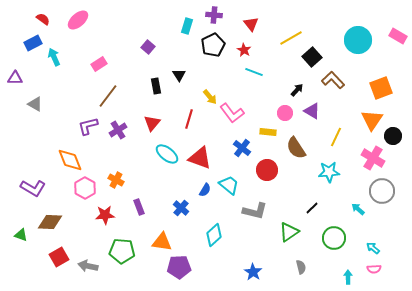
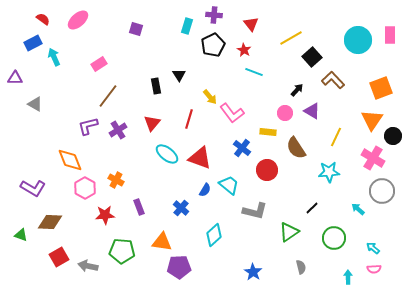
pink rectangle at (398, 36): moved 8 px left, 1 px up; rotated 60 degrees clockwise
purple square at (148, 47): moved 12 px left, 18 px up; rotated 24 degrees counterclockwise
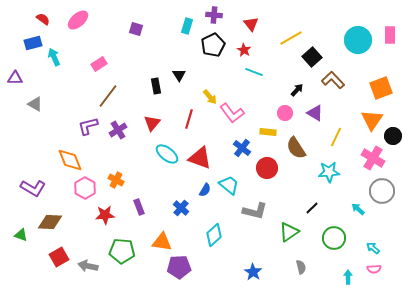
blue rectangle at (33, 43): rotated 12 degrees clockwise
purple triangle at (312, 111): moved 3 px right, 2 px down
red circle at (267, 170): moved 2 px up
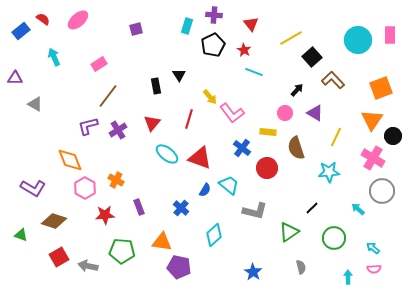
purple square at (136, 29): rotated 32 degrees counterclockwise
blue rectangle at (33, 43): moved 12 px left, 12 px up; rotated 24 degrees counterclockwise
brown semicircle at (296, 148): rotated 15 degrees clockwise
brown diamond at (50, 222): moved 4 px right, 1 px up; rotated 15 degrees clockwise
purple pentagon at (179, 267): rotated 15 degrees clockwise
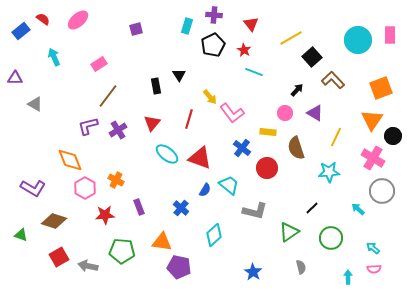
green circle at (334, 238): moved 3 px left
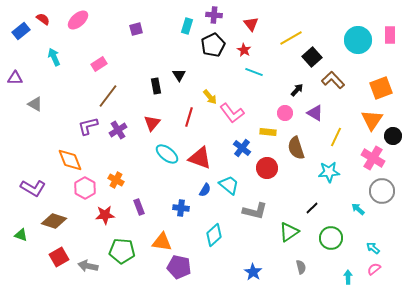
red line at (189, 119): moved 2 px up
blue cross at (181, 208): rotated 35 degrees counterclockwise
pink semicircle at (374, 269): rotated 144 degrees clockwise
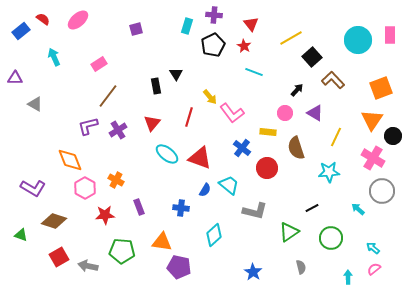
red star at (244, 50): moved 4 px up
black triangle at (179, 75): moved 3 px left, 1 px up
black line at (312, 208): rotated 16 degrees clockwise
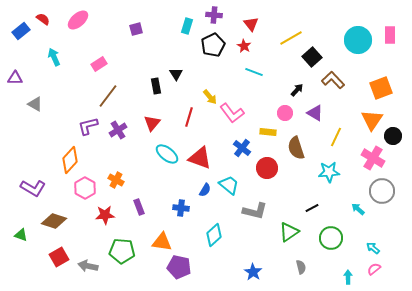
orange diamond at (70, 160): rotated 64 degrees clockwise
